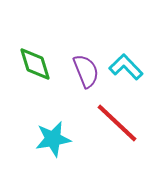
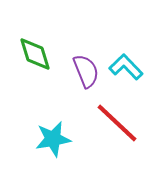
green diamond: moved 10 px up
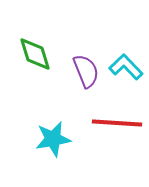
red line: rotated 39 degrees counterclockwise
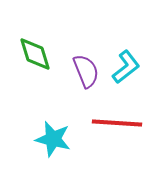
cyan L-shape: rotated 96 degrees clockwise
cyan star: rotated 24 degrees clockwise
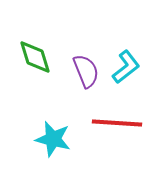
green diamond: moved 3 px down
